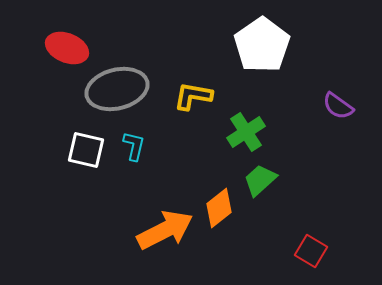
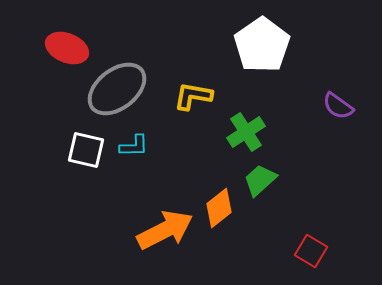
gray ellipse: rotated 24 degrees counterclockwise
cyan L-shape: rotated 76 degrees clockwise
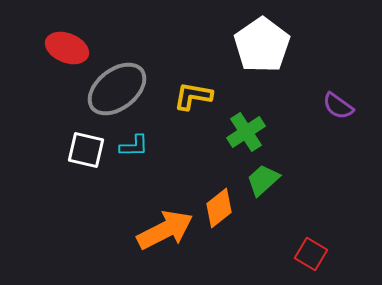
green trapezoid: moved 3 px right
red square: moved 3 px down
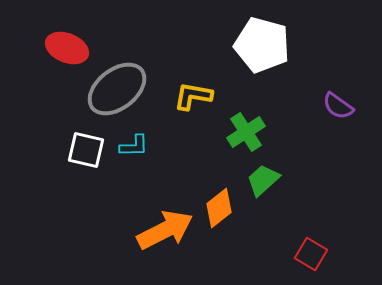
white pentagon: rotated 22 degrees counterclockwise
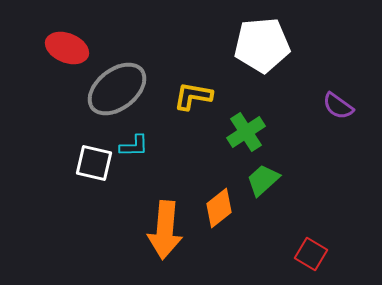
white pentagon: rotated 20 degrees counterclockwise
white square: moved 8 px right, 13 px down
orange arrow: rotated 122 degrees clockwise
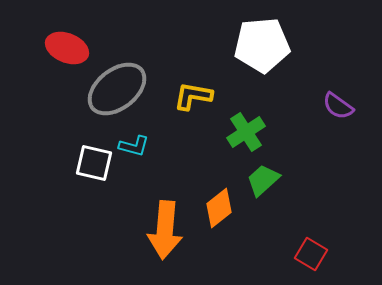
cyan L-shape: rotated 16 degrees clockwise
